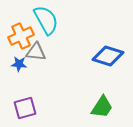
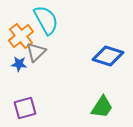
orange cross: rotated 15 degrees counterclockwise
gray triangle: rotated 50 degrees counterclockwise
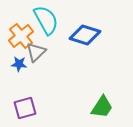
blue diamond: moved 23 px left, 21 px up
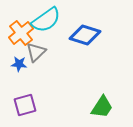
cyan semicircle: rotated 84 degrees clockwise
orange cross: moved 3 px up
purple square: moved 3 px up
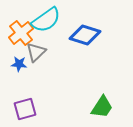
purple square: moved 4 px down
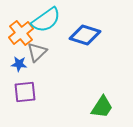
gray triangle: moved 1 px right
purple square: moved 17 px up; rotated 10 degrees clockwise
